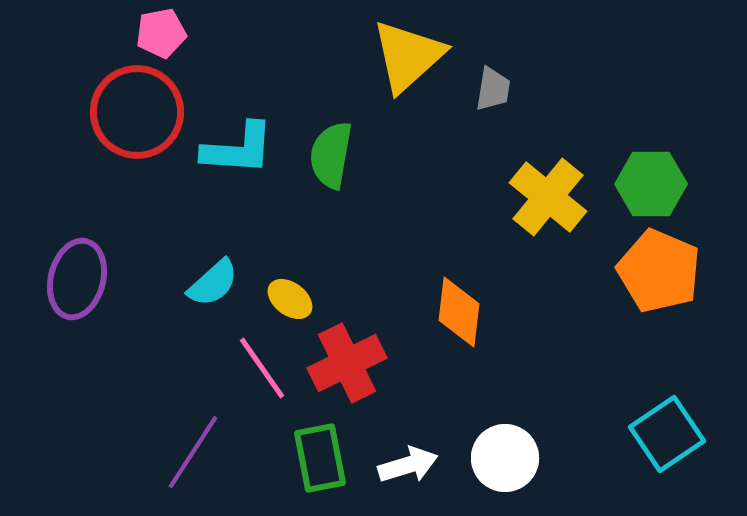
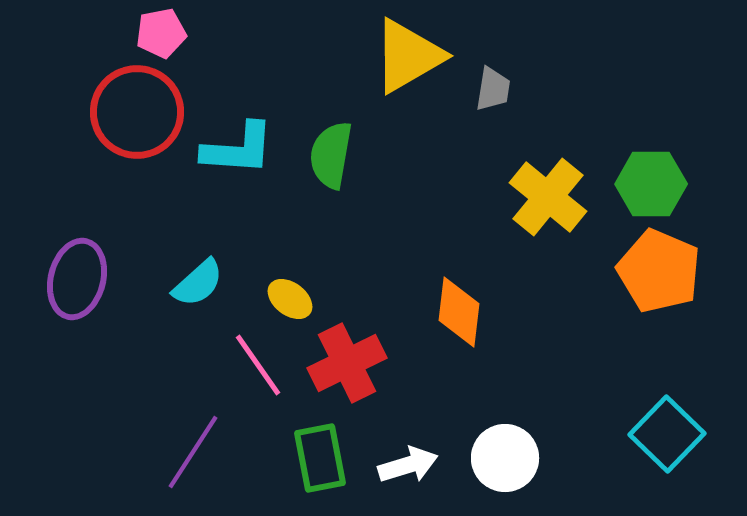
yellow triangle: rotated 12 degrees clockwise
cyan semicircle: moved 15 px left
pink line: moved 4 px left, 3 px up
cyan square: rotated 12 degrees counterclockwise
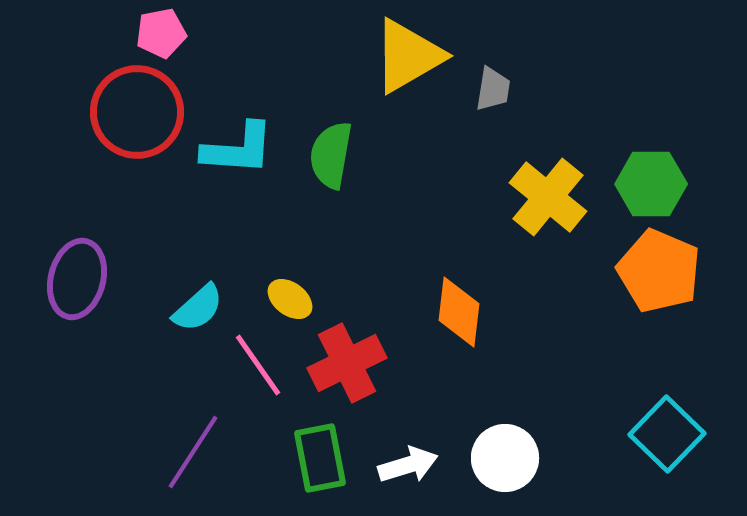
cyan semicircle: moved 25 px down
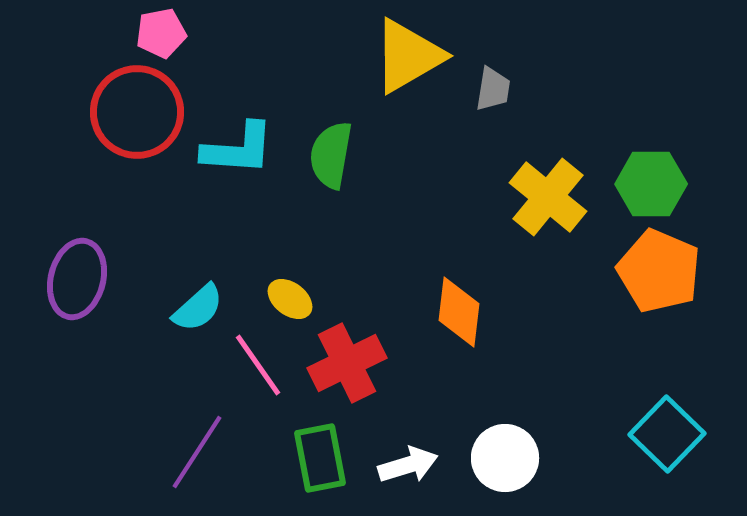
purple line: moved 4 px right
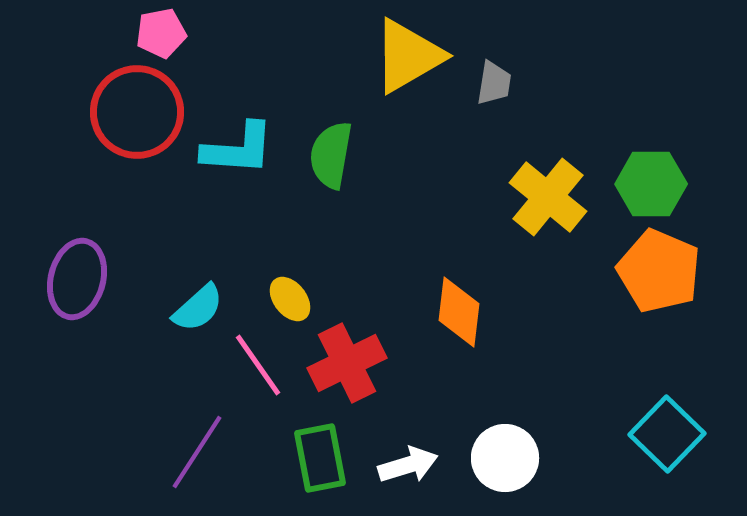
gray trapezoid: moved 1 px right, 6 px up
yellow ellipse: rotated 15 degrees clockwise
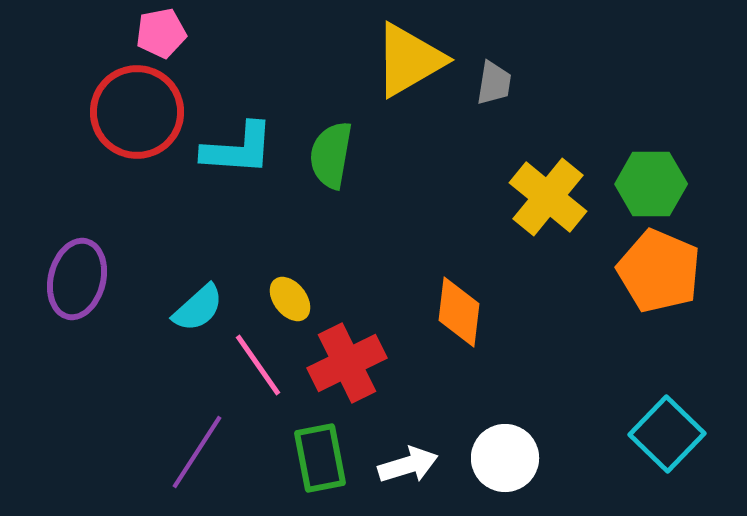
yellow triangle: moved 1 px right, 4 px down
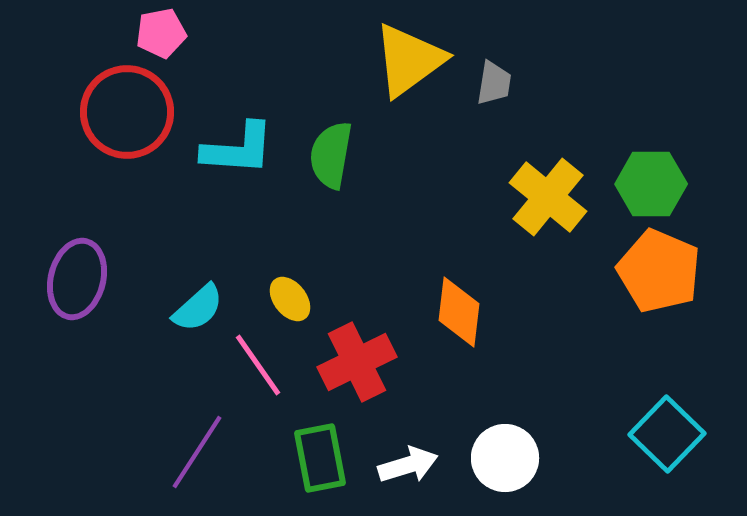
yellow triangle: rotated 6 degrees counterclockwise
red circle: moved 10 px left
red cross: moved 10 px right, 1 px up
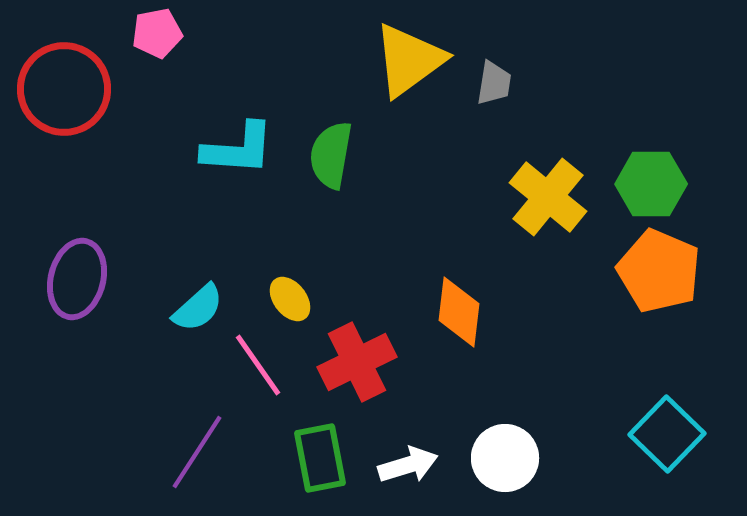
pink pentagon: moved 4 px left
red circle: moved 63 px left, 23 px up
